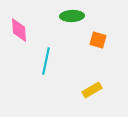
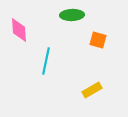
green ellipse: moved 1 px up
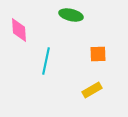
green ellipse: moved 1 px left; rotated 15 degrees clockwise
orange square: moved 14 px down; rotated 18 degrees counterclockwise
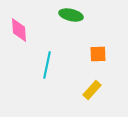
cyan line: moved 1 px right, 4 px down
yellow rectangle: rotated 18 degrees counterclockwise
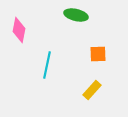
green ellipse: moved 5 px right
pink diamond: rotated 15 degrees clockwise
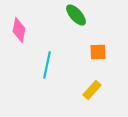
green ellipse: rotated 35 degrees clockwise
orange square: moved 2 px up
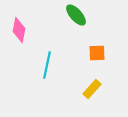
orange square: moved 1 px left, 1 px down
yellow rectangle: moved 1 px up
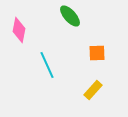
green ellipse: moved 6 px left, 1 px down
cyan line: rotated 36 degrees counterclockwise
yellow rectangle: moved 1 px right, 1 px down
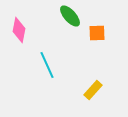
orange square: moved 20 px up
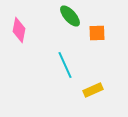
cyan line: moved 18 px right
yellow rectangle: rotated 24 degrees clockwise
